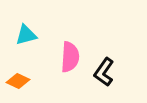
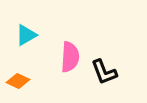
cyan triangle: rotated 15 degrees counterclockwise
black L-shape: rotated 56 degrees counterclockwise
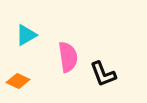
pink semicircle: moved 2 px left; rotated 12 degrees counterclockwise
black L-shape: moved 1 px left, 2 px down
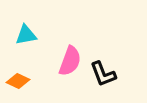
cyan triangle: rotated 20 degrees clockwise
pink semicircle: moved 2 px right, 4 px down; rotated 28 degrees clockwise
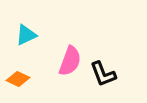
cyan triangle: rotated 15 degrees counterclockwise
orange diamond: moved 2 px up
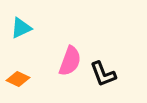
cyan triangle: moved 5 px left, 7 px up
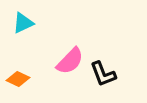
cyan triangle: moved 2 px right, 5 px up
pink semicircle: rotated 24 degrees clockwise
